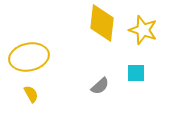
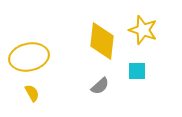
yellow diamond: moved 18 px down
cyan square: moved 1 px right, 2 px up
yellow semicircle: moved 1 px right, 1 px up
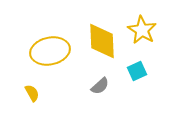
yellow star: moved 1 px left; rotated 12 degrees clockwise
yellow diamond: rotated 9 degrees counterclockwise
yellow ellipse: moved 21 px right, 6 px up
cyan square: rotated 24 degrees counterclockwise
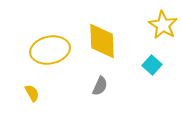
yellow star: moved 21 px right, 5 px up
yellow ellipse: moved 1 px up
cyan square: moved 15 px right, 6 px up; rotated 24 degrees counterclockwise
gray semicircle: rotated 24 degrees counterclockwise
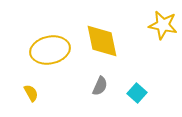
yellow star: rotated 20 degrees counterclockwise
yellow diamond: rotated 9 degrees counterclockwise
cyan square: moved 15 px left, 28 px down
yellow semicircle: moved 1 px left
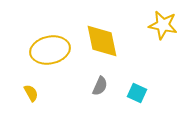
cyan square: rotated 18 degrees counterclockwise
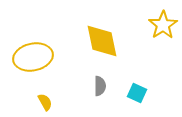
yellow star: rotated 28 degrees clockwise
yellow ellipse: moved 17 px left, 7 px down
gray semicircle: rotated 24 degrees counterclockwise
yellow semicircle: moved 14 px right, 9 px down
